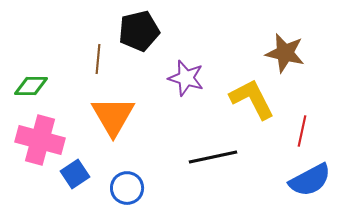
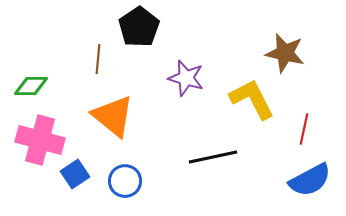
black pentagon: moved 4 px up; rotated 21 degrees counterclockwise
orange triangle: rotated 21 degrees counterclockwise
red line: moved 2 px right, 2 px up
blue circle: moved 2 px left, 7 px up
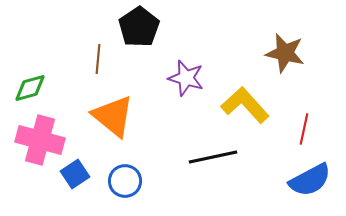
green diamond: moved 1 px left, 2 px down; rotated 16 degrees counterclockwise
yellow L-shape: moved 7 px left, 6 px down; rotated 15 degrees counterclockwise
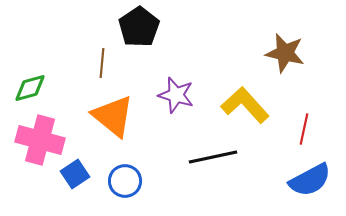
brown line: moved 4 px right, 4 px down
purple star: moved 10 px left, 17 px down
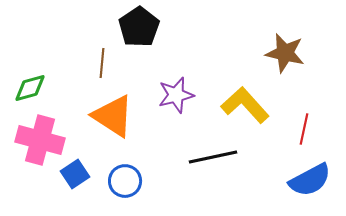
purple star: rotated 30 degrees counterclockwise
orange triangle: rotated 6 degrees counterclockwise
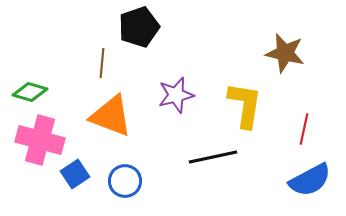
black pentagon: rotated 15 degrees clockwise
green diamond: moved 4 px down; rotated 32 degrees clockwise
yellow L-shape: rotated 51 degrees clockwise
orange triangle: moved 2 px left; rotated 12 degrees counterclockwise
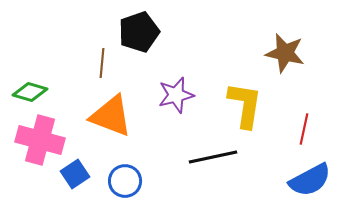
black pentagon: moved 5 px down
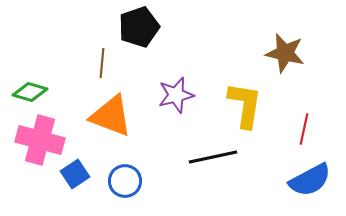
black pentagon: moved 5 px up
